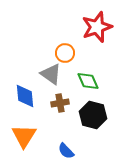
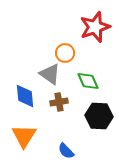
red star: moved 2 px left
gray triangle: moved 1 px left
brown cross: moved 1 px left, 1 px up
black hexagon: moved 6 px right, 1 px down; rotated 12 degrees counterclockwise
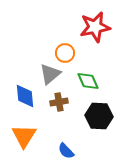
red star: rotated 8 degrees clockwise
gray triangle: rotated 45 degrees clockwise
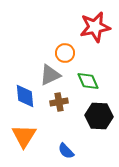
gray triangle: moved 1 px down; rotated 15 degrees clockwise
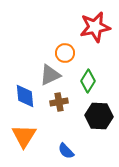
green diamond: rotated 55 degrees clockwise
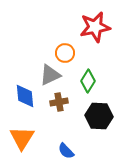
orange triangle: moved 2 px left, 2 px down
